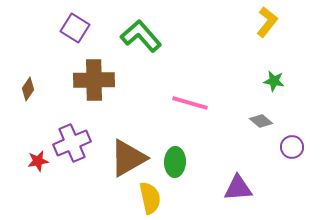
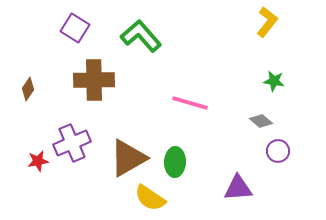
purple circle: moved 14 px left, 4 px down
yellow semicircle: rotated 136 degrees clockwise
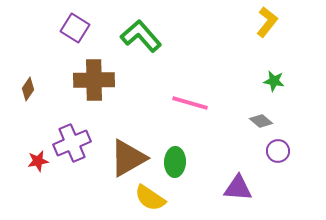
purple triangle: rotated 8 degrees clockwise
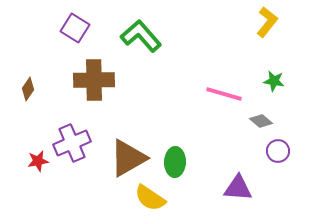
pink line: moved 34 px right, 9 px up
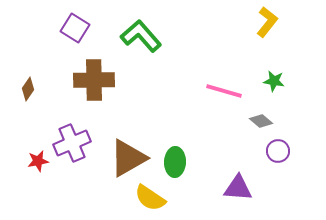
pink line: moved 3 px up
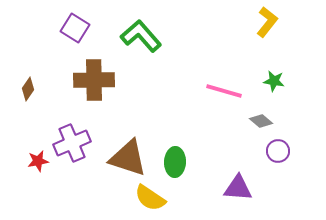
brown triangle: rotated 48 degrees clockwise
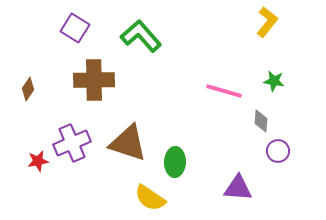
gray diamond: rotated 55 degrees clockwise
brown triangle: moved 15 px up
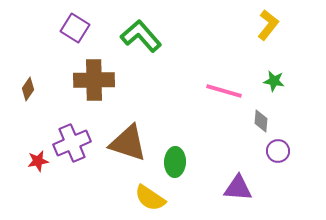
yellow L-shape: moved 1 px right, 3 px down
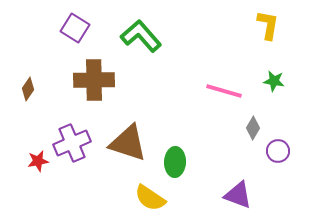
yellow L-shape: rotated 28 degrees counterclockwise
gray diamond: moved 8 px left, 7 px down; rotated 25 degrees clockwise
purple triangle: moved 7 px down; rotated 16 degrees clockwise
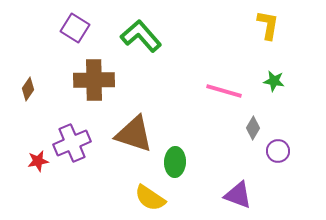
brown triangle: moved 6 px right, 9 px up
